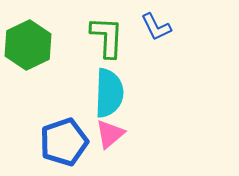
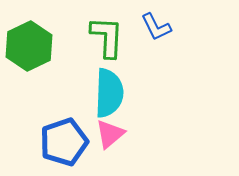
green hexagon: moved 1 px right, 1 px down
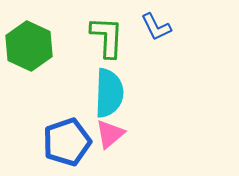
green hexagon: rotated 9 degrees counterclockwise
blue pentagon: moved 3 px right
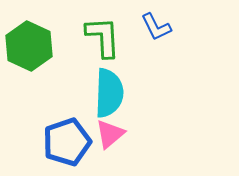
green L-shape: moved 4 px left; rotated 6 degrees counterclockwise
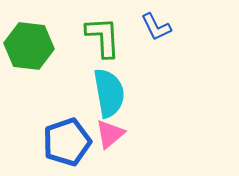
green hexagon: rotated 18 degrees counterclockwise
cyan semicircle: rotated 12 degrees counterclockwise
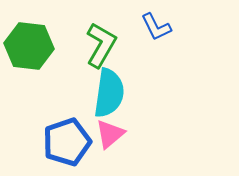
green L-shape: moved 2 px left, 8 px down; rotated 33 degrees clockwise
cyan semicircle: rotated 18 degrees clockwise
